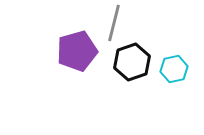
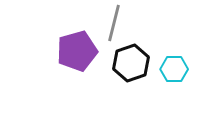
black hexagon: moved 1 px left, 1 px down
cyan hexagon: rotated 12 degrees clockwise
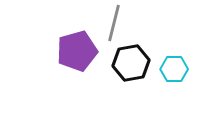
black hexagon: rotated 9 degrees clockwise
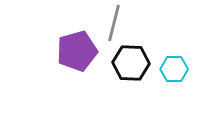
black hexagon: rotated 12 degrees clockwise
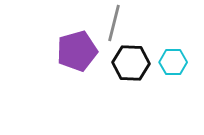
cyan hexagon: moved 1 px left, 7 px up
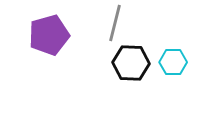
gray line: moved 1 px right
purple pentagon: moved 28 px left, 16 px up
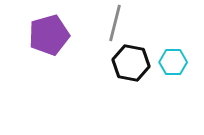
black hexagon: rotated 9 degrees clockwise
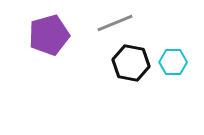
gray line: rotated 54 degrees clockwise
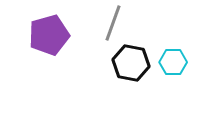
gray line: moved 2 px left; rotated 48 degrees counterclockwise
